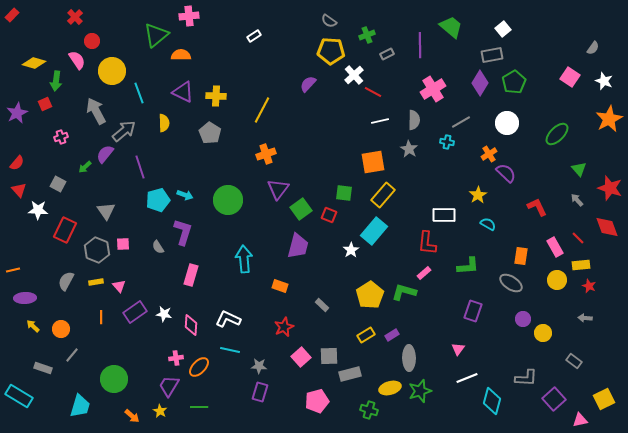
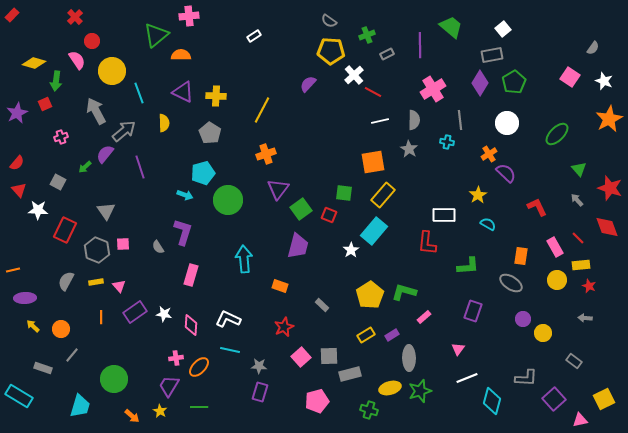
gray line at (461, 122): moved 1 px left, 2 px up; rotated 66 degrees counterclockwise
gray square at (58, 184): moved 2 px up
cyan pentagon at (158, 200): moved 45 px right, 27 px up
pink rectangle at (424, 273): moved 44 px down
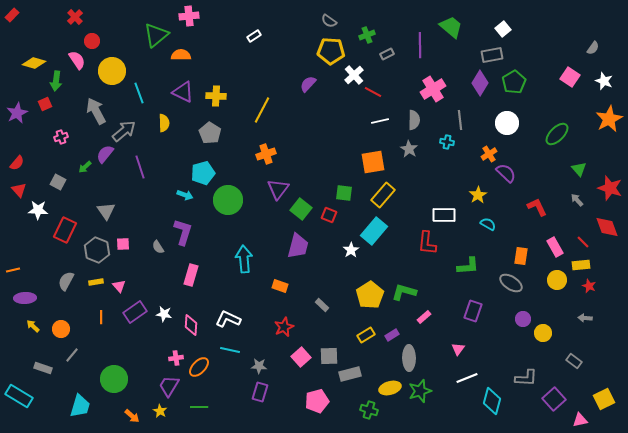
green square at (301, 209): rotated 15 degrees counterclockwise
red line at (578, 238): moved 5 px right, 4 px down
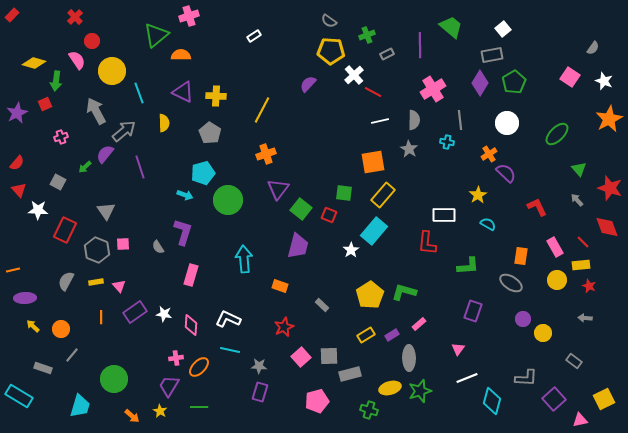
pink cross at (189, 16): rotated 12 degrees counterclockwise
pink rectangle at (424, 317): moved 5 px left, 7 px down
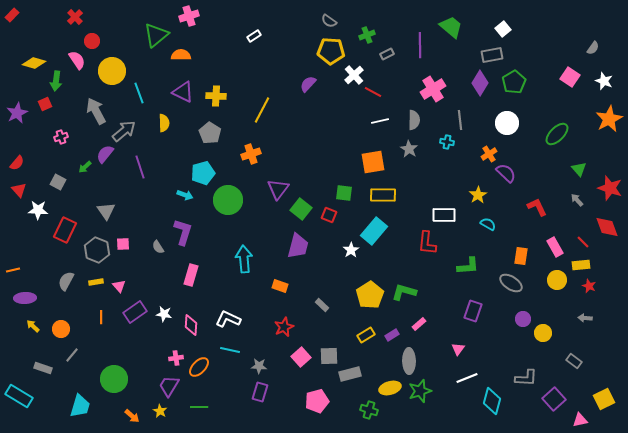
orange cross at (266, 154): moved 15 px left
yellow rectangle at (383, 195): rotated 50 degrees clockwise
gray ellipse at (409, 358): moved 3 px down
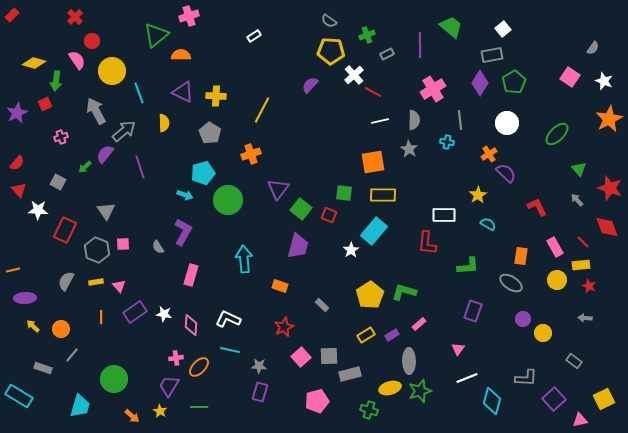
purple semicircle at (308, 84): moved 2 px right, 1 px down
purple L-shape at (183, 232): rotated 12 degrees clockwise
